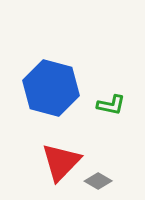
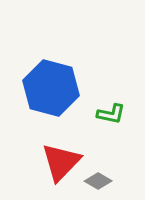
green L-shape: moved 9 px down
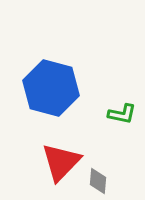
green L-shape: moved 11 px right
gray diamond: rotated 64 degrees clockwise
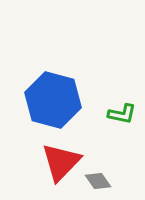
blue hexagon: moved 2 px right, 12 px down
gray diamond: rotated 40 degrees counterclockwise
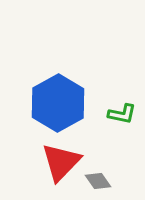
blue hexagon: moved 5 px right, 3 px down; rotated 16 degrees clockwise
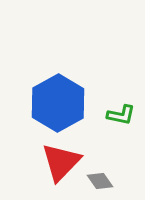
green L-shape: moved 1 px left, 1 px down
gray diamond: moved 2 px right
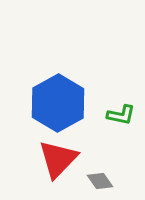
red triangle: moved 3 px left, 3 px up
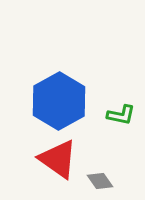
blue hexagon: moved 1 px right, 2 px up
red triangle: rotated 39 degrees counterclockwise
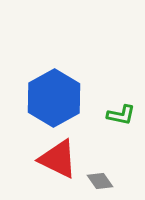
blue hexagon: moved 5 px left, 3 px up
red triangle: rotated 9 degrees counterclockwise
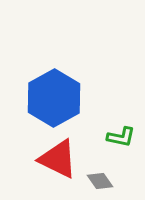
green L-shape: moved 22 px down
